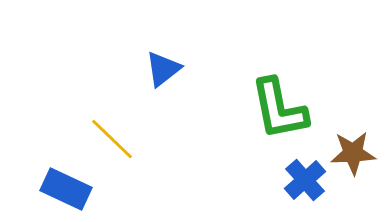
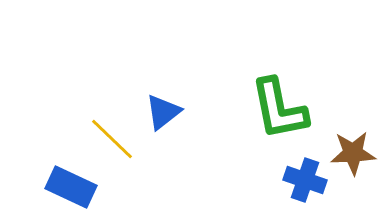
blue triangle: moved 43 px down
blue cross: rotated 30 degrees counterclockwise
blue rectangle: moved 5 px right, 2 px up
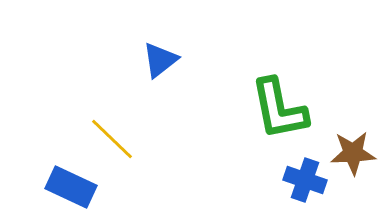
blue triangle: moved 3 px left, 52 px up
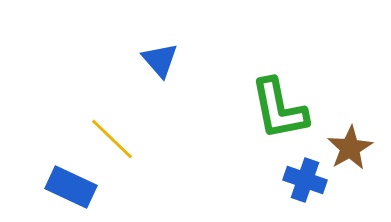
blue triangle: rotated 33 degrees counterclockwise
brown star: moved 3 px left, 5 px up; rotated 27 degrees counterclockwise
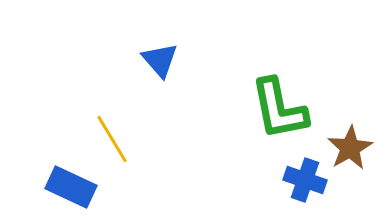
yellow line: rotated 15 degrees clockwise
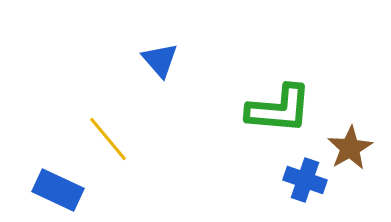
green L-shape: rotated 74 degrees counterclockwise
yellow line: moved 4 px left; rotated 9 degrees counterclockwise
blue rectangle: moved 13 px left, 3 px down
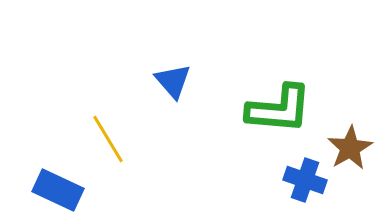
blue triangle: moved 13 px right, 21 px down
yellow line: rotated 9 degrees clockwise
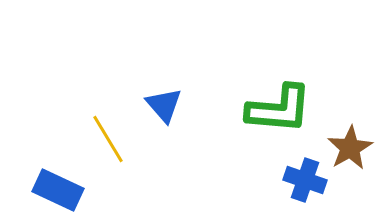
blue triangle: moved 9 px left, 24 px down
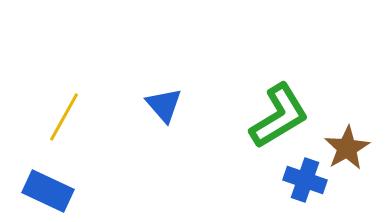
green L-shape: moved 7 px down; rotated 36 degrees counterclockwise
yellow line: moved 44 px left, 22 px up; rotated 60 degrees clockwise
brown star: moved 3 px left
blue rectangle: moved 10 px left, 1 px down
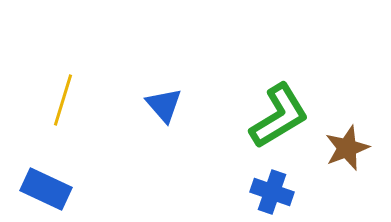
yellow line: moved 1 px left, 17 px up; rotated 12 degrees counterclockwise
brown star: rotated 9 degrees clockwise
blue cross: moved 33 px left, 12 px down
blue rectangle: moved 2 px left, 2 px up
